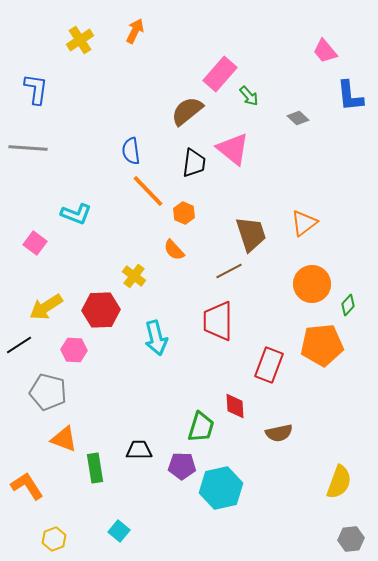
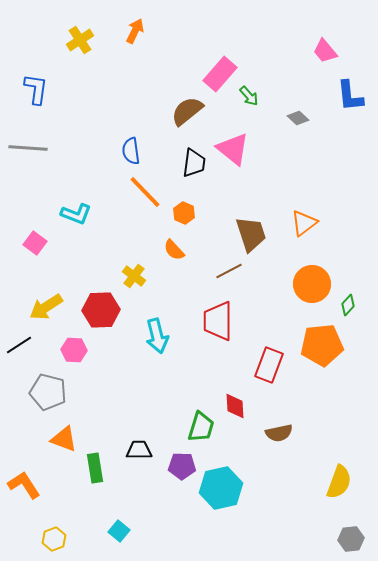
orange line at (148, 191): moved 3 px left, 1 px down
cyan arrow at (156, 338): moved 1 px right, 2 px up
orange L-shape at (27, 486): moved 3 px left, 1 px up
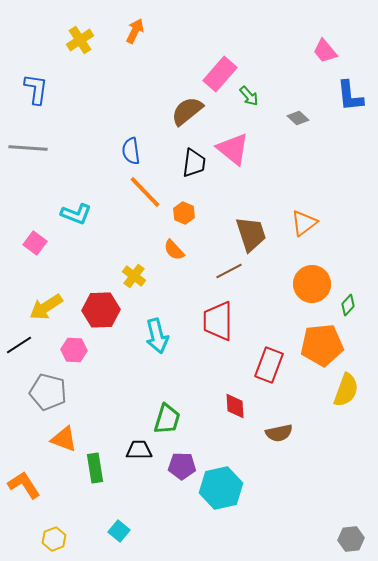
green trapezoid at (201, 427): moved 34 px left, 8 px up
yellow semicircle at (339, 482): moved 7 px right, 92 px up
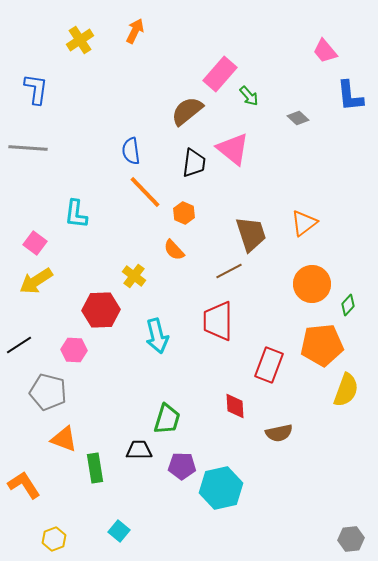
cyan L-shape at (76, 214): rotated 76 degrees clockwise
yellow arrow at (46, 307): moved 10 px left, 26 px up
